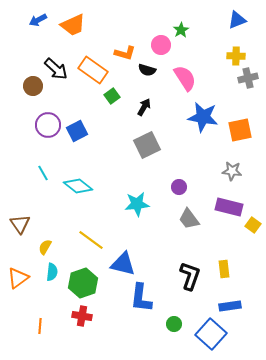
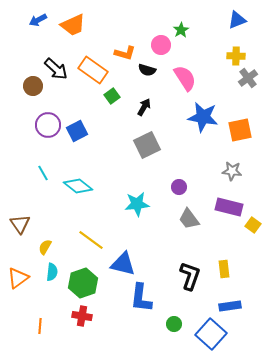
gray cross at (248, 78): rotated 24 degrees counterclockwise
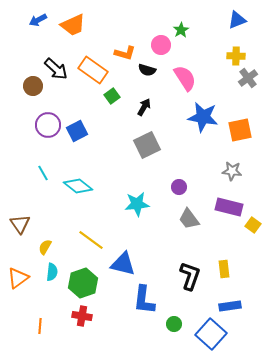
blue L-shape at (141, 298): moved 3 px right, 2 px down
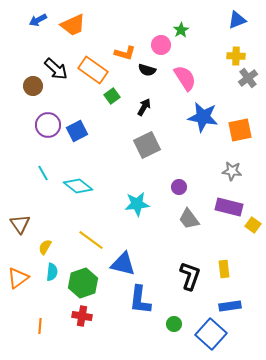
blue L-shape at (144, 300): moved 4 px left
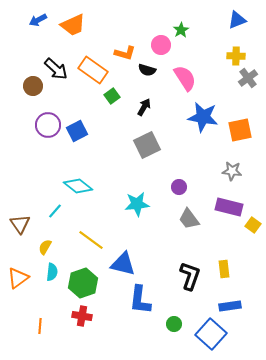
cyan line at (43, 173): moved 12 px right, 38 px down; rotated 70 degrees clockwise
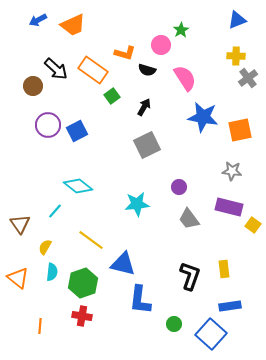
orange triangle at (18, 278): rotated 45 degrees counterclockwise
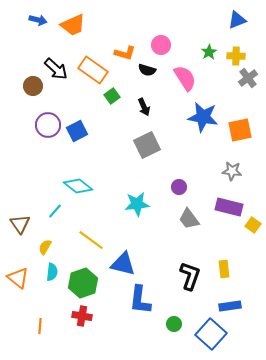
blue arrow at (38, 20): rotated 138 degrees counterclockwise
green star at (181, 30): moved 28 px right, 22 px down
black arrow at (144, 107): rotated 126 degrees clockwise
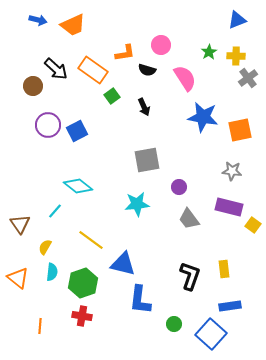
orange L-shape at (125, 53): rotated 25 degrees counterclockwise
gray square at (147, 145): moved 15 px down; rotated 16 degrees clockwise
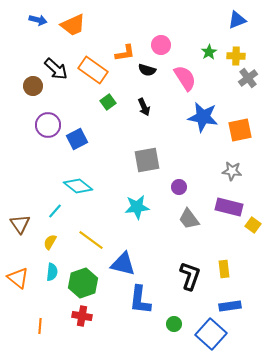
green square at (112, 96): moved 4 px left, 6 px down
blue square at (77, 131): moved 8 px down
cyan star at (137, 204): moved 3 px down
yellow semicircle at (45, 247): moved 5 px right, 5 px up
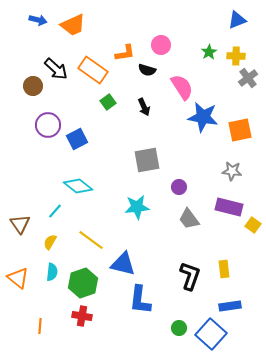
pink semicircle at (185, 78): moved 3 px left, 9 px down
green circle at (174, 324): moved 5 px right, 4 px down
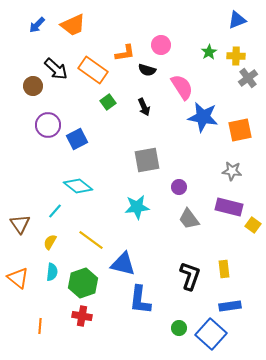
blue arrow at (38, 20): moved 1 px left, 5 px down; rotated 120 degrees clockwise
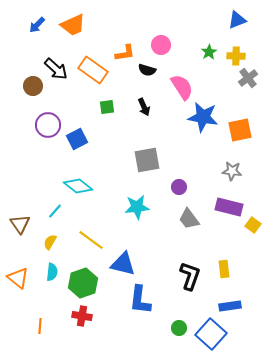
green square at (108, 102): moved 1 px left, 5 px down; rotated 28 degrees clockwise
